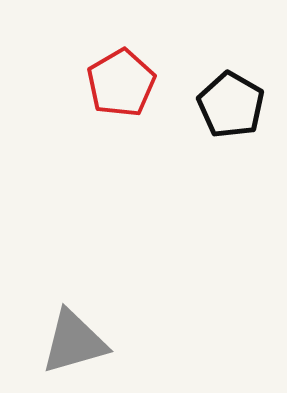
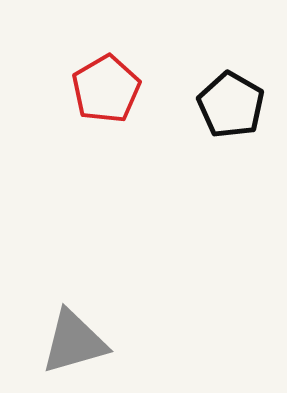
red pentagon: moved 15 px left, 6 px down
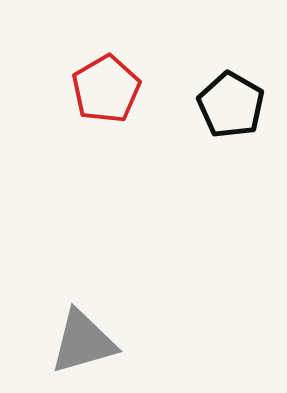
gray triangle: moved 9 px right
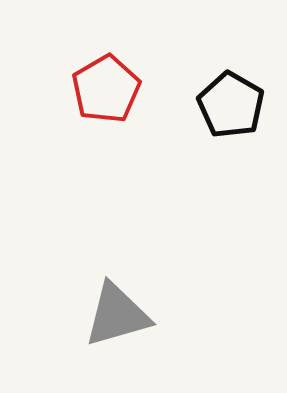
gray triangle: moved 34 px right, 27 px up
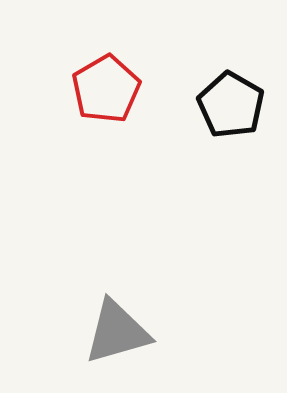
gray triangle: moved 17 px down
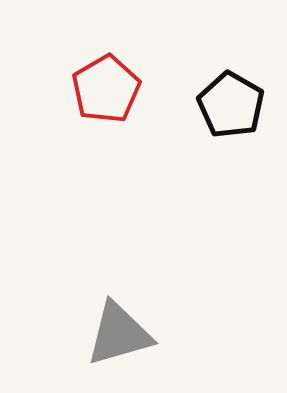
gray triangle: moved 2 px right, 2 px down
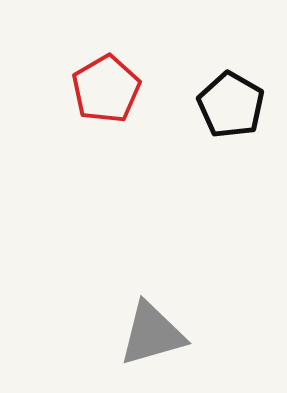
gray triangle: moved 33 px right
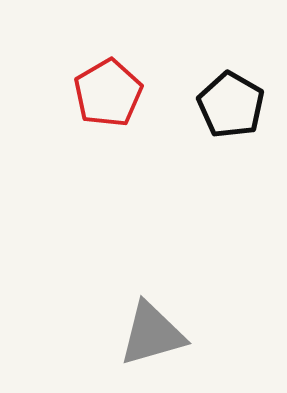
red pentagon: moved 2 px right, 4 px down
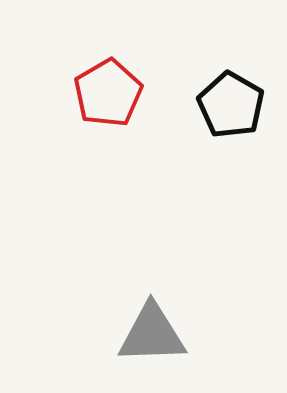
gray triangle: rotated 14 degrees clockwise
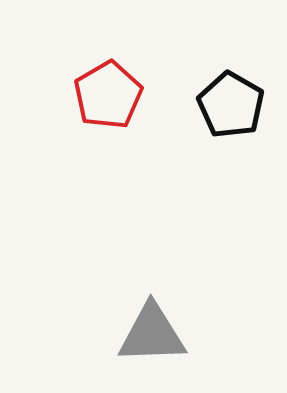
red pentagon: moved 2 px down
